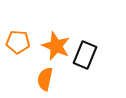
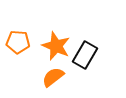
black rectangle: rotated 8 degrees clockwise
orange semicircle: moved 8 px right, 2 px up; rotated 40 degrees clockwise
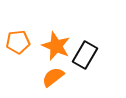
orange pentagon: rotated 10 degrees counterclockwise
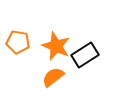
orange pentagon: rotated 15 degrees clockwise
black rectangle: rotated 28 degrees clockwise
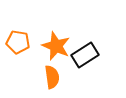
orange semicircle: moved 1 px left; rotated 120 degrees clockwise
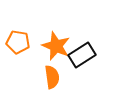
black rectangle: moved 3 px left
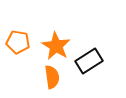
orange star: rotated 8 degrees clockwise
black rectangle: moved 7 px right, 6 px down
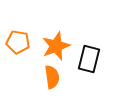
orange star: rotated 20 degrees clockwise
black rectangle: moved 2 px up; rotated 44 degrees counterclockwise
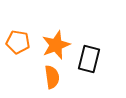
orange star: moved 1 px up
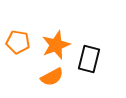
orange semicircle: rotated 70 degrees clockwise
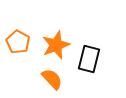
orange pentagon: rotated 20 degrees clockwise
orange semicircle: moved 2 px down; rotated 105 degrees counterclockwise
